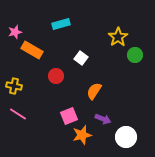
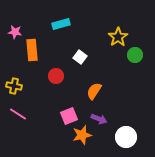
pink star: rotated 24 degrees clockwise
orange rectangle: rotated 55 degrees clockwise
white square: moved 1 px left, 1 px up
purple arrow: moved 4 px left
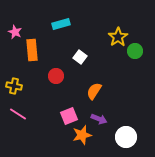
pink star: rotated 16 degrees clockwise
green circle: moved 4 px up
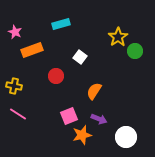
orange rectangle: rotated 75 degrees clockwise
